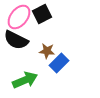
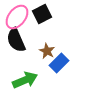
pink ellipse: moved 2 px left
black semicircle: rotated 40 degrees clockwise
brown star: rotated 21 degrees clockwise
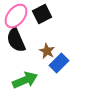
pink ellipse: moved 1 px left, 1 px up
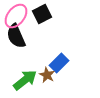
black semicircle: moved 4 px up
brown star: moved 24 px down
green arrow: rotated 15 degrees counterclockwise
